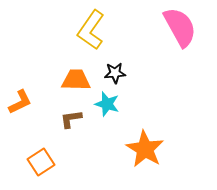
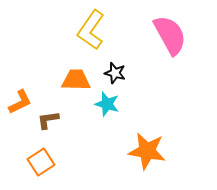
pink semicircle: moved 10 px left, 8 px down
black star: rotated 20 degrees clockwise
brown L-shape: moved 23 px left, 1 px down
orange star: moved 2 px right, 2 px down; rotated 21 degrees counterclockwise
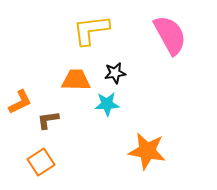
yellow L-shape: rotated 48 degrees clockwise
black star: rotated 25 degrees counterclockwise
cyan star: rotated 20 degrees counterclockwise
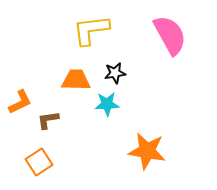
orange square: moved 2 px left
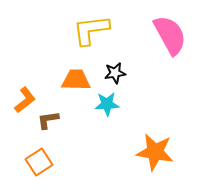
orange L-shape: moved 5 px right, 2 px up; rotated 12 degrees counterclockwise
orange star: moved 8 px right, 1 px down
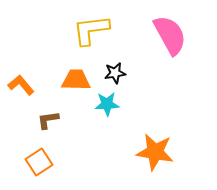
orange L-shape: moved 4 px left, 15 px up; rotated 92 degrees counterclockwise
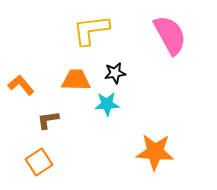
orange star: rotated 6 degrees counterclockwise
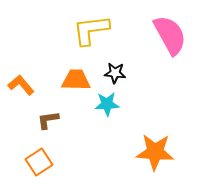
black star: rotated 15 degrees clockwise
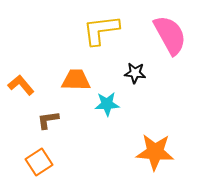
yellow L-shape: moved 10 px right
black star: moved 20 px right
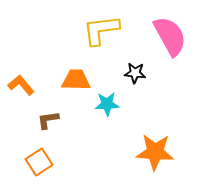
pink semicircle: moved 1 px down
